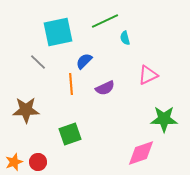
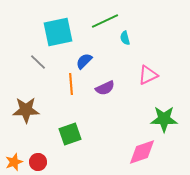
pink diamond: moved 1 px right, 1 px up
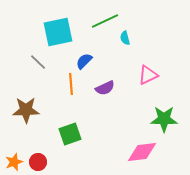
pink diamond: rotated 12 degrees clockwise
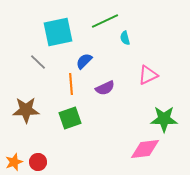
green square: moved 16 px up
pink diamond: moved 3 px right, 3 px up
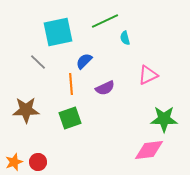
pink diamond: moved 4 px right, 1 px down
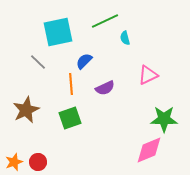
brown star: rotated 24 degrees counterclockwise
pink diamond: rotated 16 degrees counterclockwise
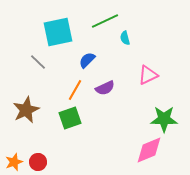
blue semicircle: moved 3 px right, 1 px up
orange line: moved 4 px right, 6 px down; rotated 35 degrees clockwise
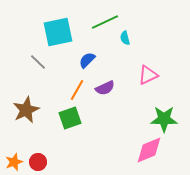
green line: moved 1 px down
orange line: moved 2 px right
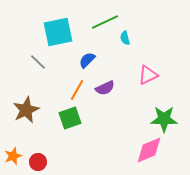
orange star: moved 1 px left, 6 px up
